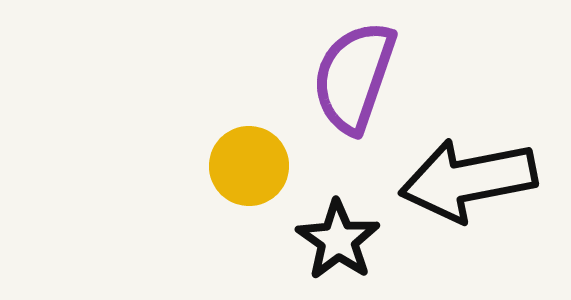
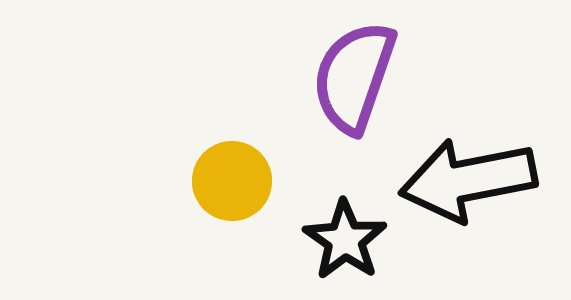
yellow circle: moved 17 px left, 15 px down
black star: moved 7 px right
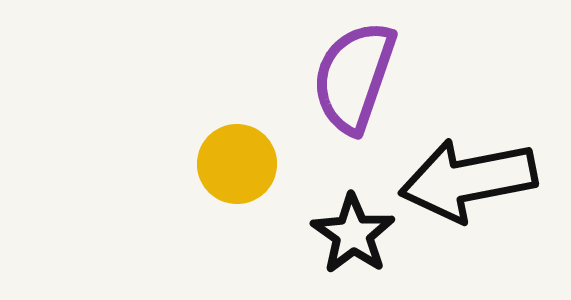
yellow circle: moved 5 px right, 17 px up
black star: moved 8 px right, 6 px up
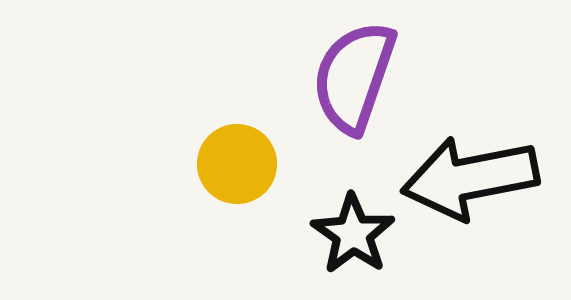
black arrow: moved 2 px right, 2 px up
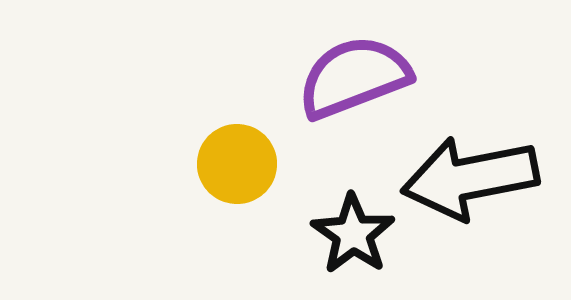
purple semicircle: rotated 50 degrees clockwise
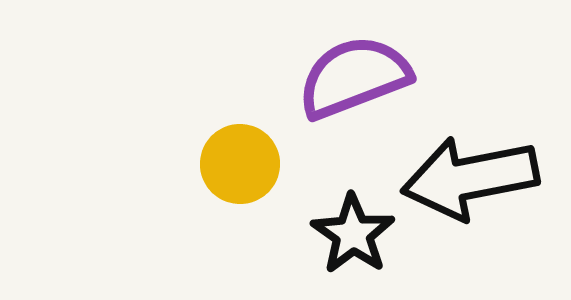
yellow circle: moved 3 px right
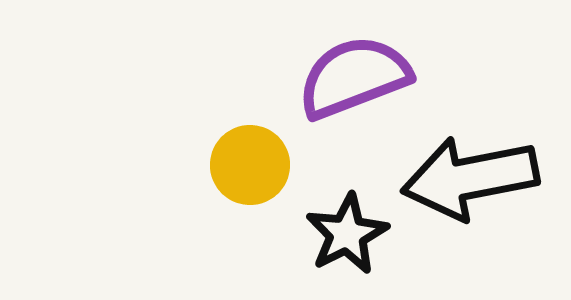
yellow circle: moved 10 px right, 1 px down
black star: moved 6 px left; rotated 10 degrees clockwise
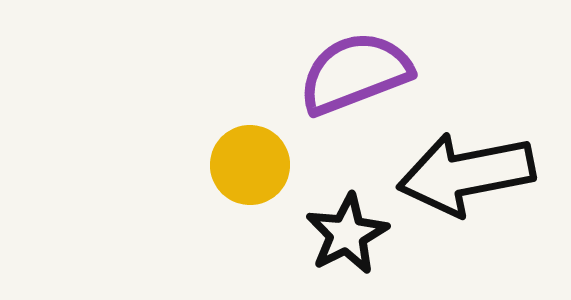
purple semicircle: moved 1 px right, 4 px up
black arrow: moved 4 px left, 4 px up
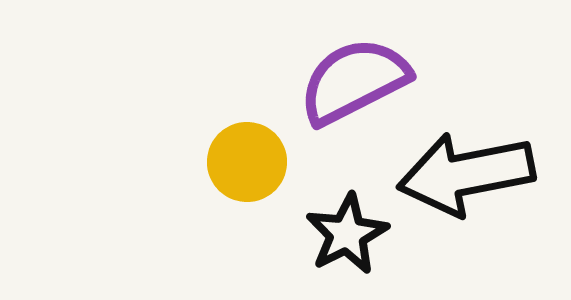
purple semicircle: moved 1 px left, 8 px down; rotated 6 degrees counterclockwise
yellow circle: moved 3 px left, 3 px up
